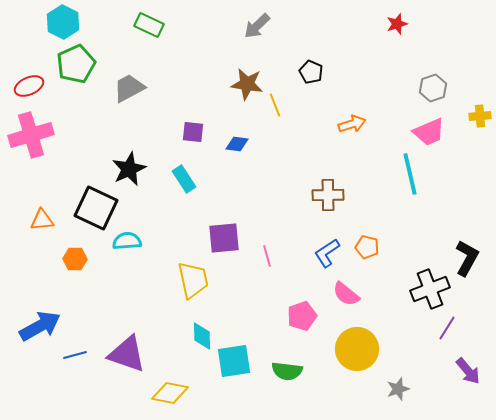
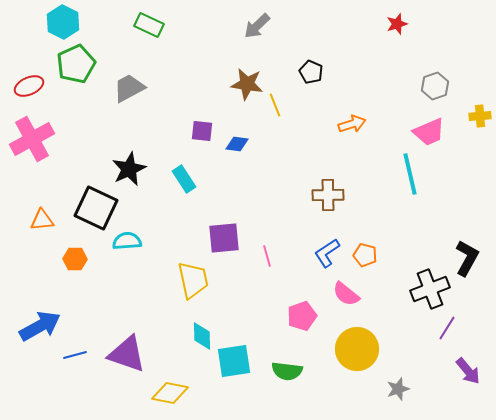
gray hexagon at (433, 88): moved 2 px right, 2 px up
purple square at (193, 132): moved 9 px right, 1 px up
pink cross at (31, 135): moved 1 px right, 4 px down; rotated 12 degrees counterclockwise
orange pentagon at (367, 247): moved 2 px left, 8 px down
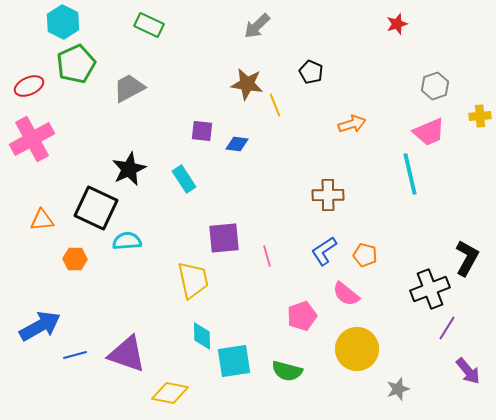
blue L-shape at (327, 253): moved 3 px left, 2 px up
green semicircle at (287, 371): rotated 8 degrees clockwise
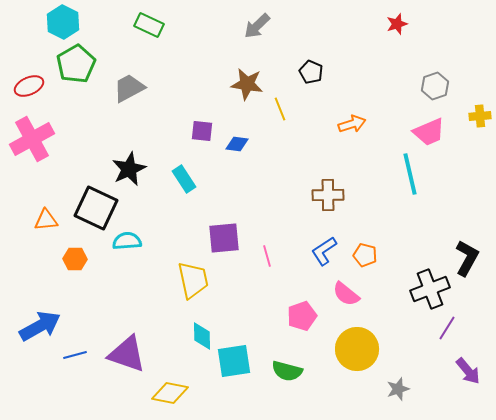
green pentagon at (76, 64): rotated 6 degrees counterclockwise
yellow line at (275, 105): moved 5 px right, 4 px down
orange triangle at (42, 220): moved 4 px right
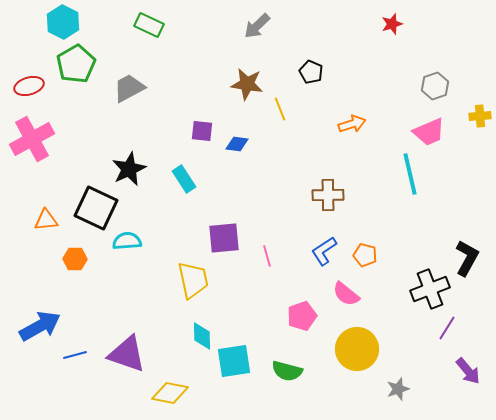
red star at (397, 24): moved 5 px left
red ellipse at (29, 86): rotated 8 degrees clockwise
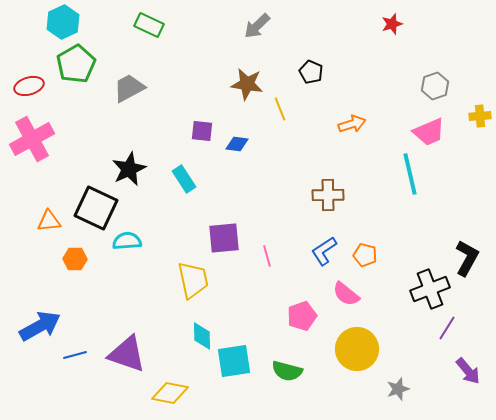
cyan hexagon at (63, 22): rotated 8 degrees clockwise
orange triangle at (46, 220): moved 3 px right, 1 px down
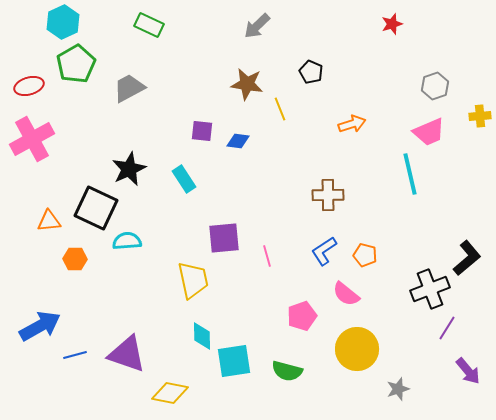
blue diamond at (237, 144): moved 1 px right, 3 px up
black L-shape at (467, 258): rotated 21 degrees clockwise
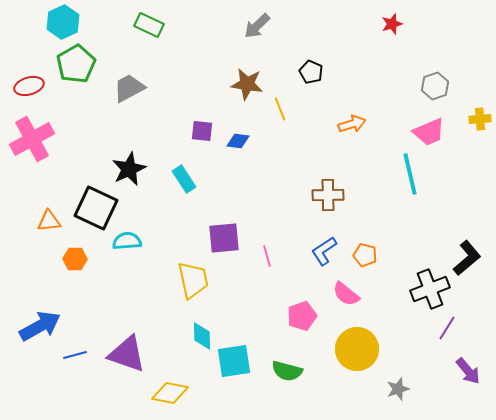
yellow cross at (480, 116): moved 3 px down
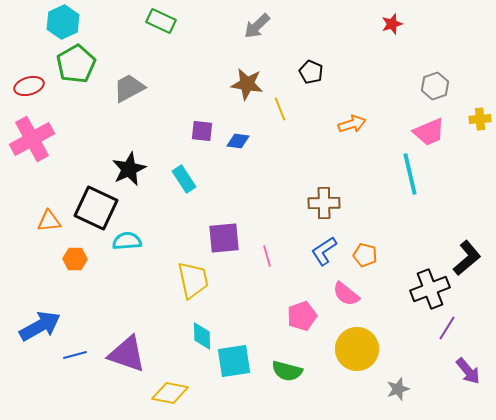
green rectangle at (149, 25): moved 12 px right, 4 px up
brown cross at (328, 195): moved 4 px left, 8 px down
